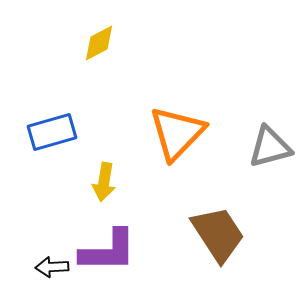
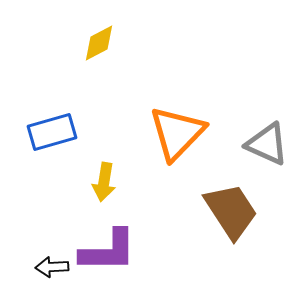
gray triangle: moved 3 px left, 3 px up; rotated 39 degrees clockwise
brown trapezoid: moved 13 px right, 23 px up
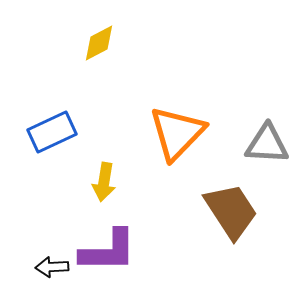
blue rectangle: rotated 9 degrees counterclockwise
gray triangle: rotated 21 degrees counterclockwise
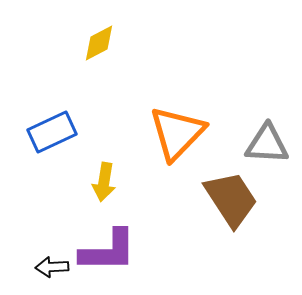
brown trapezoid: moved 12 px up
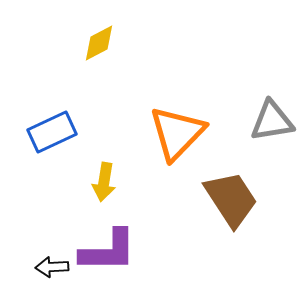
gray triangle: moved 5 px right, 23 px up; rotated 12 degrees counterclockwise
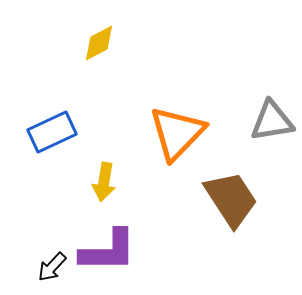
black arrow: rotated 44 degrees counterclockwise
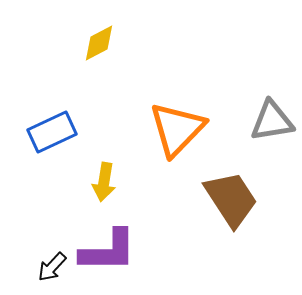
orange triangle: moved 4 px up
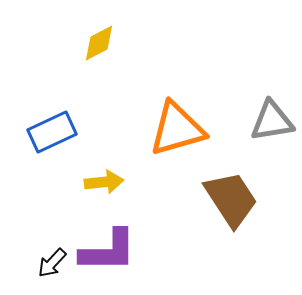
orange triangle: rotated 30 degrees clockwise
yellow arrow: rotated 105 degrees counterclockwise
black arrow: moved 4 px up
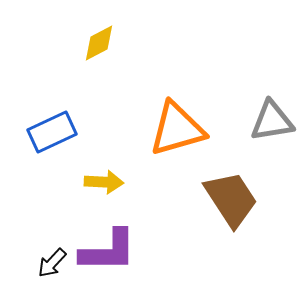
yellow arrow: rotated 9 degrees clockwise
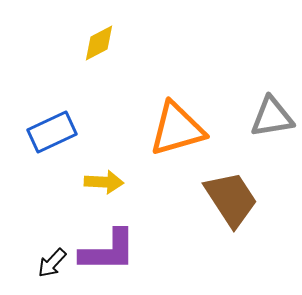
gray triangle: moved 4 px up
